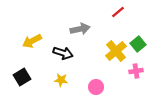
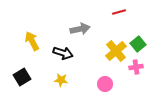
red line: moved 1 px right; rotated 24 degrees clockwise
yellow arrow: rotated 90 degrees clockwise
pink cross: moved 4 px up
pink circle: moved 9 px right, 3 px up
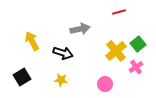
pink cross: rotated 24 degrees counterclockwise
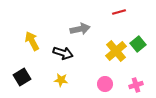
pink cross: moved 18 px down; rotated 16 degrees clockwise
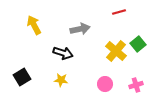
yellow arrow: moved 2 px right, 16 px up
yellow cross: rotated 10 degrees counterclockwise
